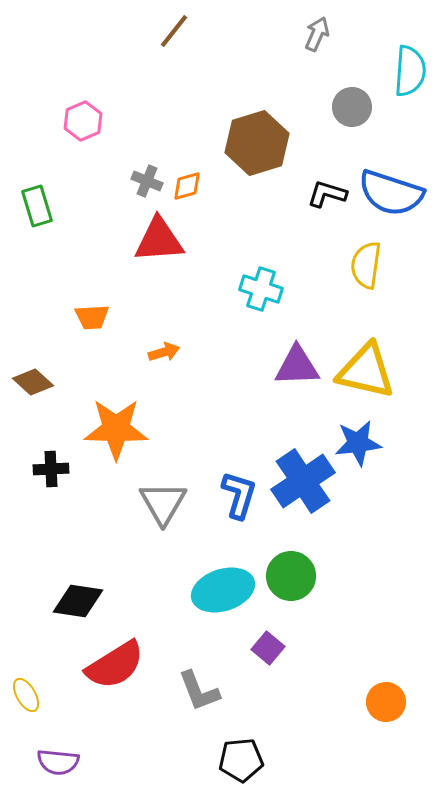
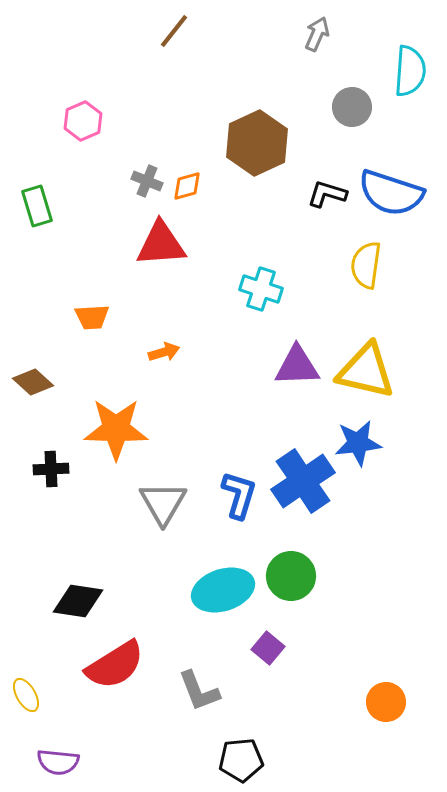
brown hexagon: rotated 8 degrees counterclockwise
red triangle: moved 2 px right, 4 px down
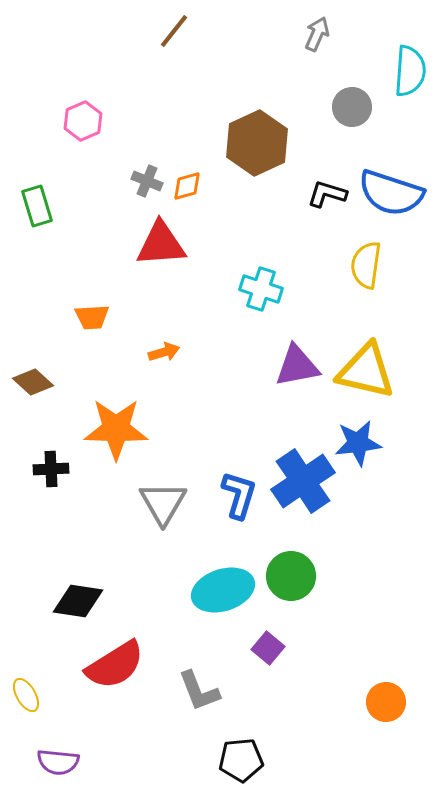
purple triangle: rotated 9 degrees counterclockwise
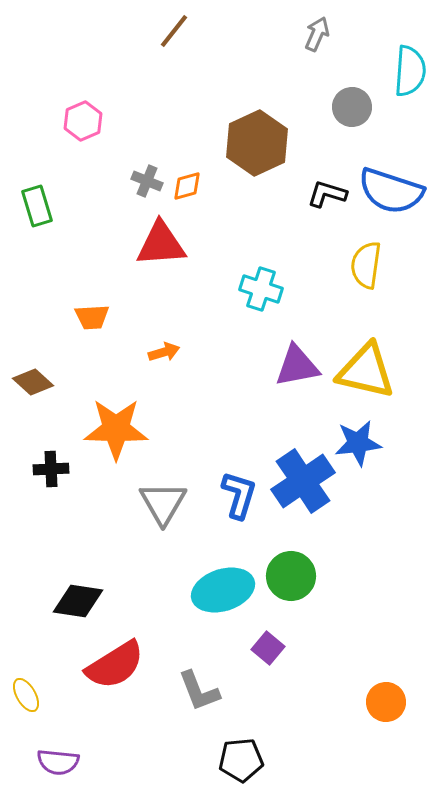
blue semicircle: moved 2 px up
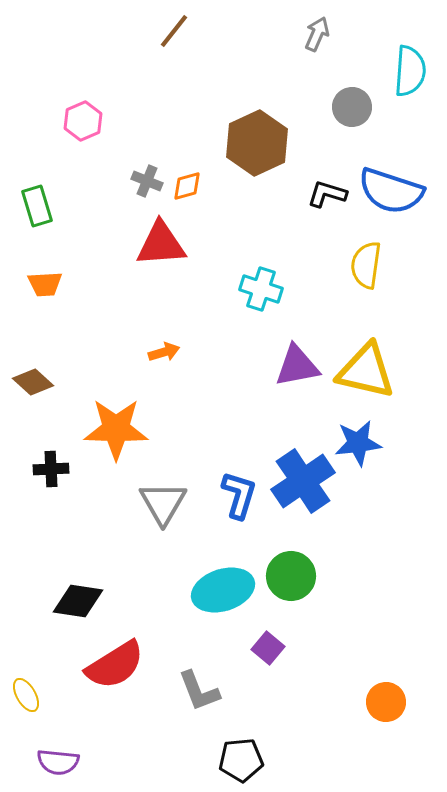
orange trapezoid: moved 47 px left, 33 px up
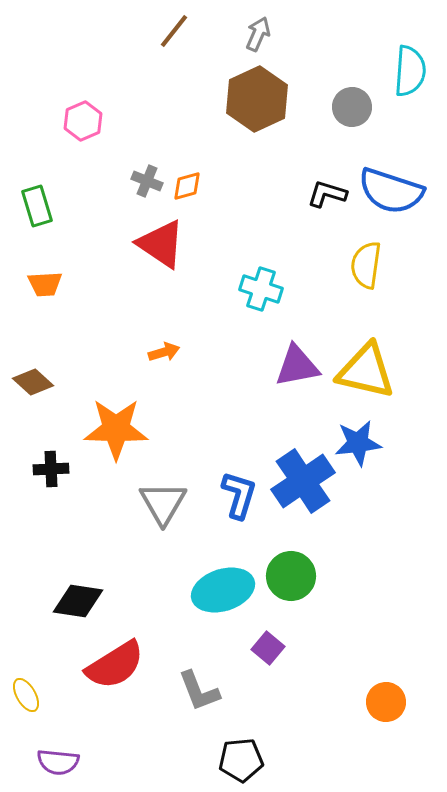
gray arrow: moved 59 px left
brown hexagon: moved 44 px up
red triangle: rotated 38 degrees clockwise
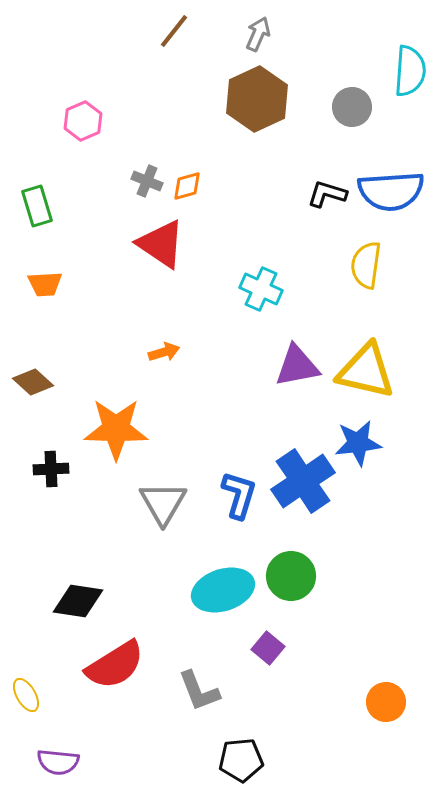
blue semicircle: rotated 22 degrees counterclockwise
cyan cross: rotated 6 degrees clockwise
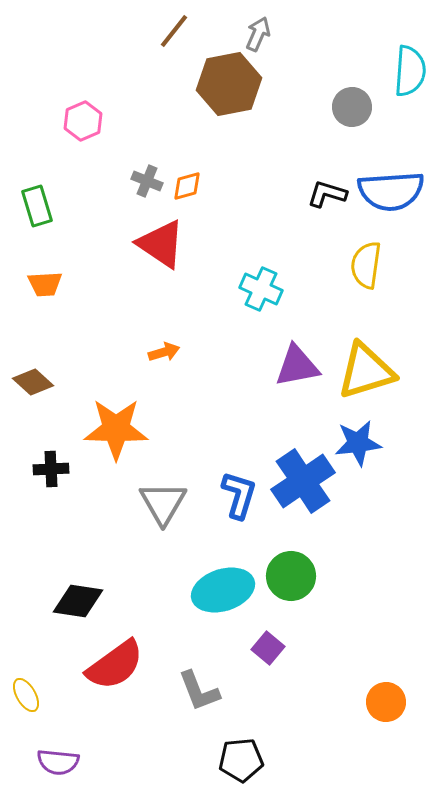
brown hexagon: moved 28 px left, 15 px up; rotated 14 degrees clockwise
yellow triangle: rotated 30 degrees counterclockwise
red semicircle: rotated 4 degrees counterclockwise
